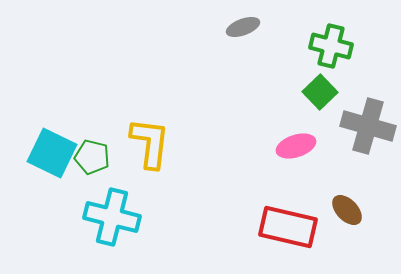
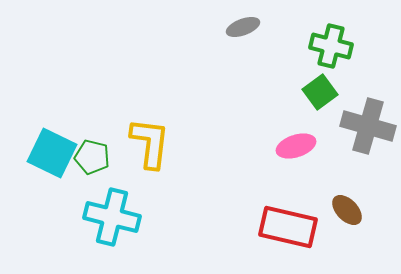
green square: rotated 8 degrees clockwise
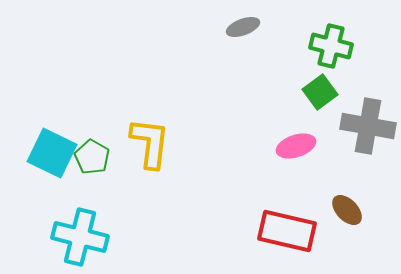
gray cross: rotated 6 degrees counterclockwise
green pentagon: rotated 16 degrees clockwise
cyan cross: moved 32 px left, 20 px down
red rectangle: moved 1 px left, 4 px down
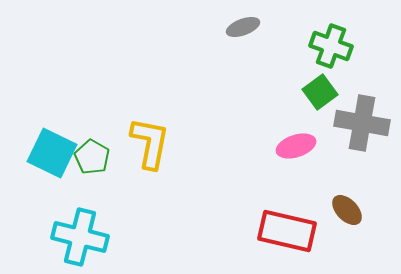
green cross: rotated 6 degrees clockwise
gray cross: moved 6 px left, 3 px up
yellow L-shape: rotated 4 degrees clockwise
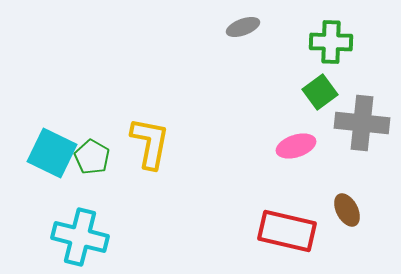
green cross: moved 4 px up; rotated 18 degrees counterclockwise
gray cross: rotated 4 degrees counterclockwise
brown ellipse: rotated 16 degrees clockwise
